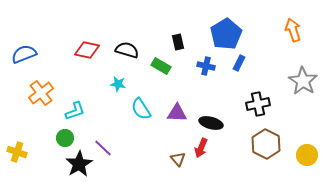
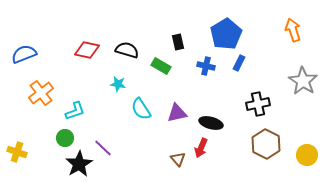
purple triangle: rotated 15 degrees counterclockwise
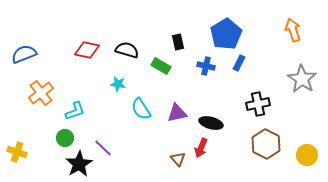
gray star: moved 1 px left, 2 px up
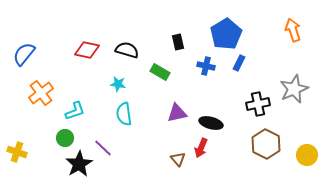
blue semicircle: rotated 30 degrees counterclockwise
green rectangle: moved 1 px left, 6 px down
gray star: moved 8 px left, 10 px down; rotated 16 degrees clockwise
cyan semicircle: moved 17 px left, 5 px down; rotated 25 degrees clockwise
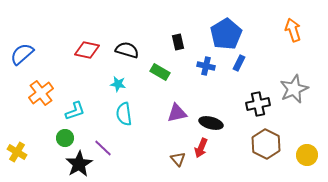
blue semicircle: moved 2 px left; rotated 10 degrees clockwise
yellow cross: rotated 12 degrees clockwise
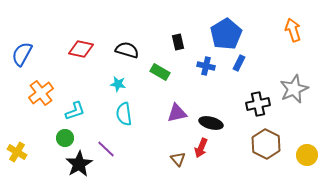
red diamond: moved 6 px left, 1 px up
blue semicircle: rotated 20 degrees counterclockwise
purple line: moved 3 px right, 1 px down
